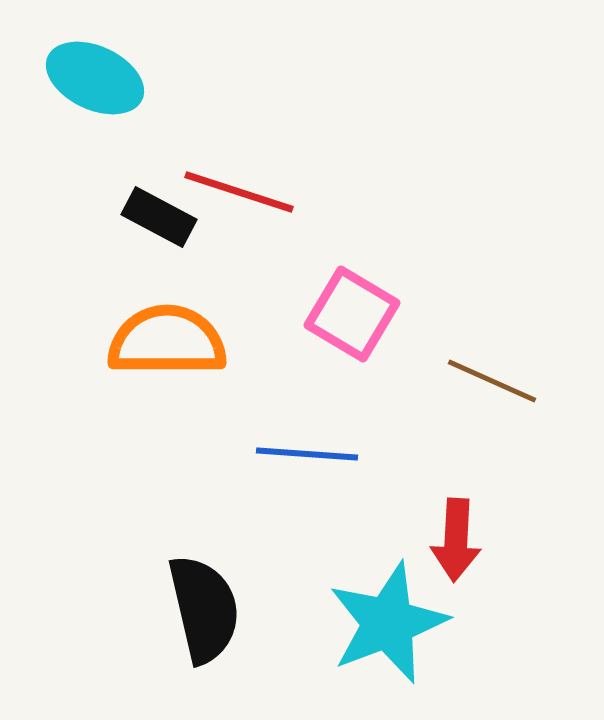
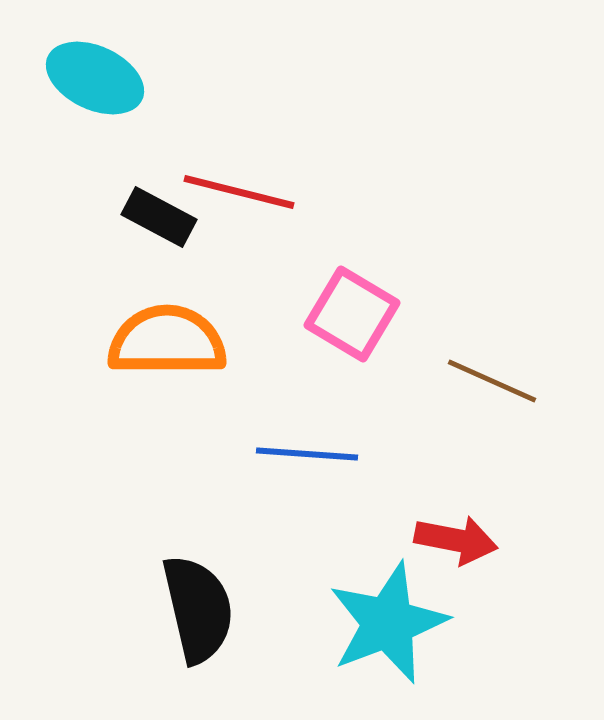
red line: rotated 4 degrees counterclockwise
red arrow: rotated 82 degrees counterclockwise
black semicircle: moved 6 px left
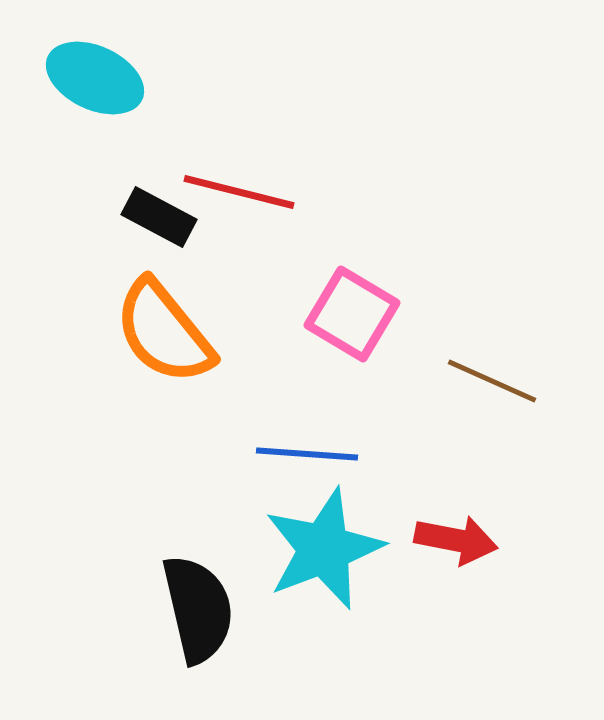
orange semicircle: moved 3 px left, 9 px up; rotated 129 degrees counterclockwise
cyan star: moved 64 px left, 74 px up
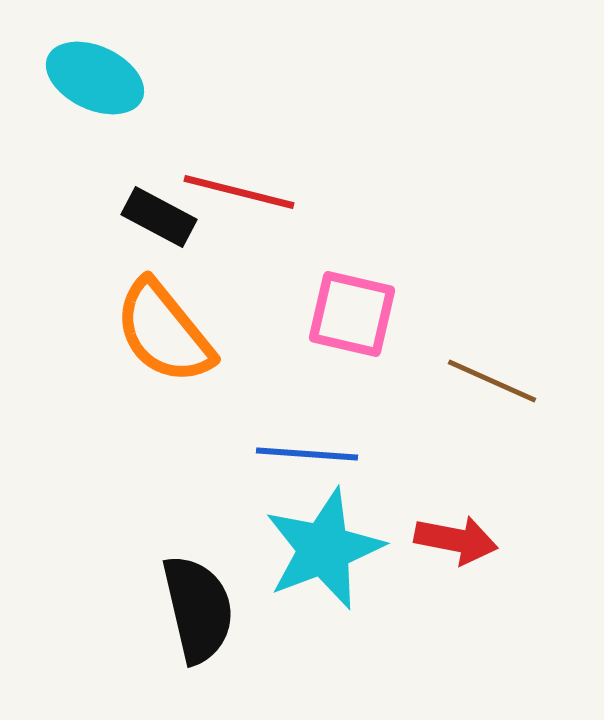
pink square: rotated 18 degrees counterclockwise
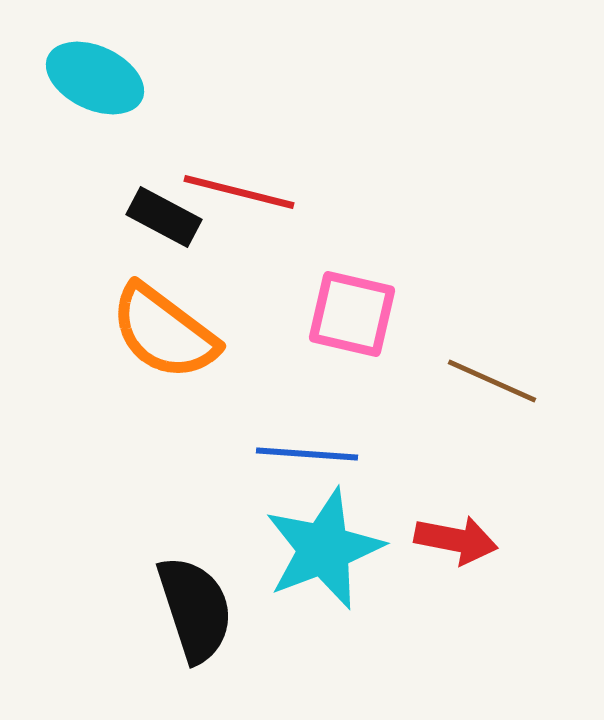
black rectangle: moved 5 px right
orange semicircle: rotated 14 degrees counterclockwise
black semicircle: moved 3 px left; rotated 5 degrees counterclockwise
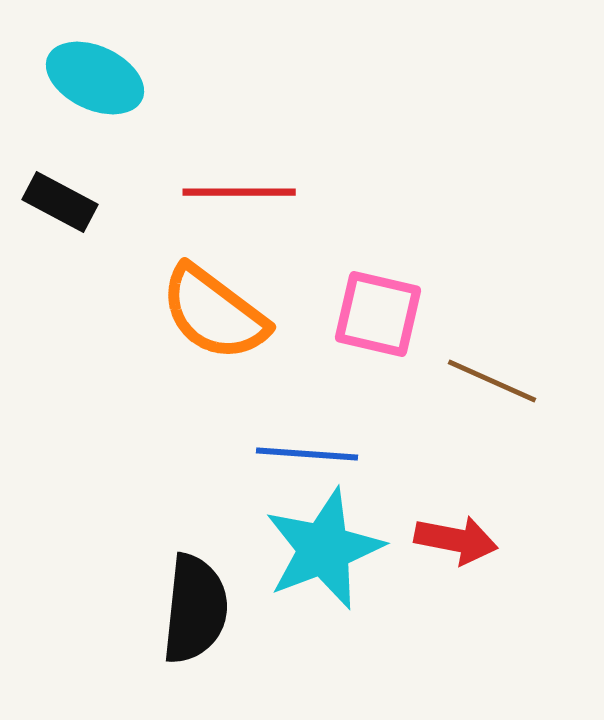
red line: rotated 14 degrees counterclockwise
black rectangle: moved 104 px left, 15 px up
pink square: moved 26 px right
orange semicircle: moved 50 px right, 19 px up
black semicircle: rotated 24 degrees clockwise
